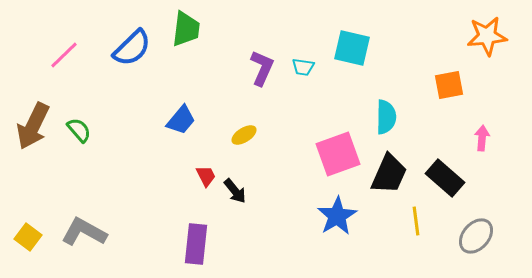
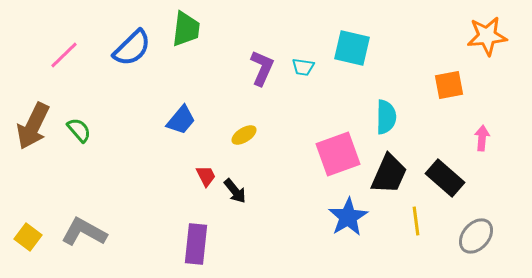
blue star: moved 11 px right, 1 px down
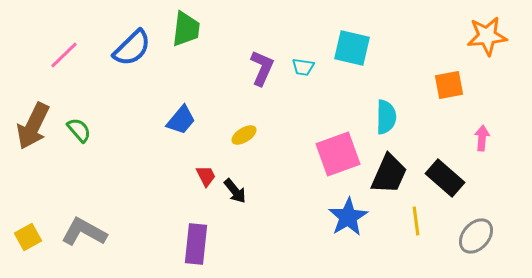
yellow square: rotated 24 degrees clockwise
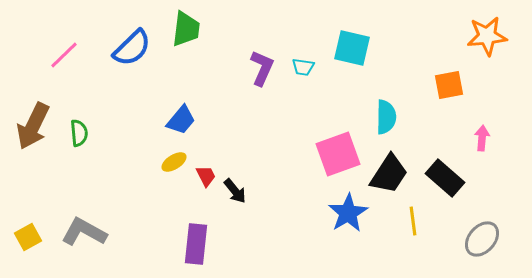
green semicircle: moved 3 px down; rotated 36 degrees clockwise
yellow ellipse: moved 70 px left, 27 px down
black trapezoid: rotated 9 degrees clockwise
blue star: moved 4 px up
yellow line: moved 3 px left
gray ellipse: moved 6 px right, 3 px down
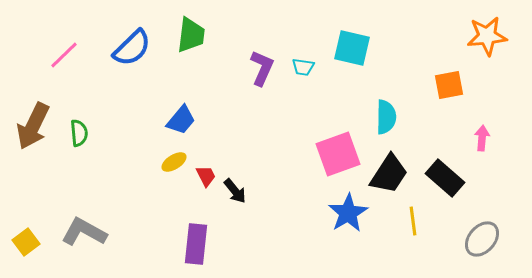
green trapezoid: moved 5 px right, 6 px down
yellow square: moved 2 px left, 5 px down; rotated 8 degrees counterclockwise
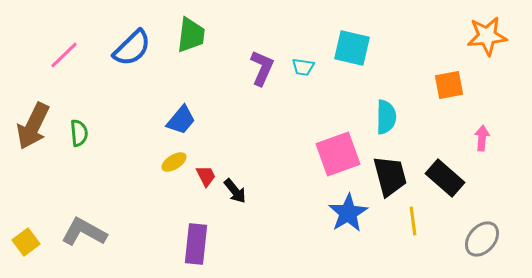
black trapezoid: moved 1 px right, 2 px down; rotated 48 degrees counterclockwise
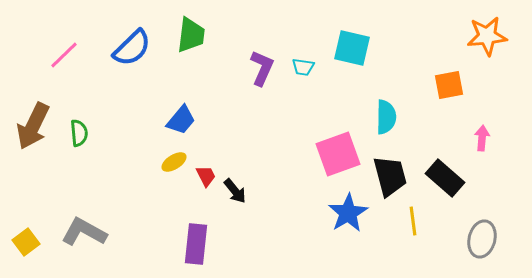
gray ellipse: rotated 27 degrees counterclockwise
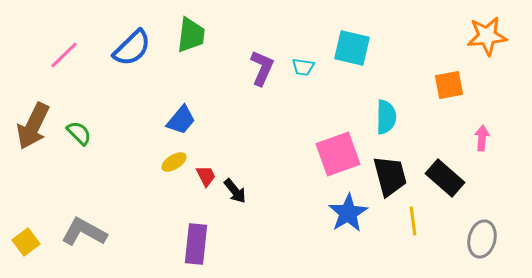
green semicircle: rotated 40 degrees counterclockwise
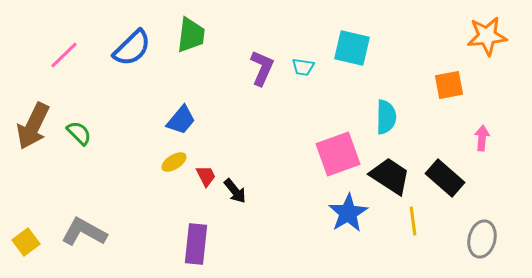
black trapezoid: rotated 42 degrees counterclockwise
